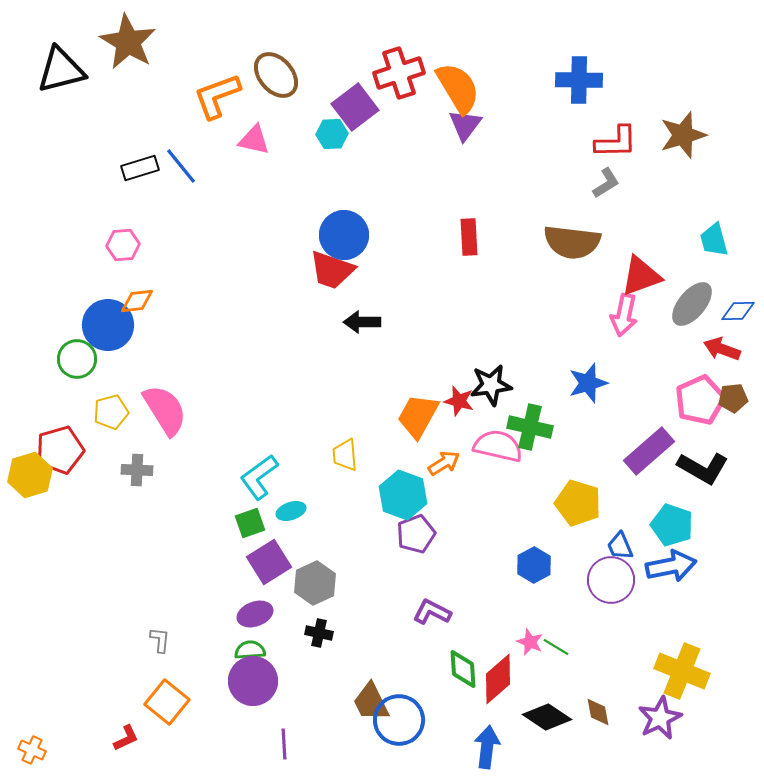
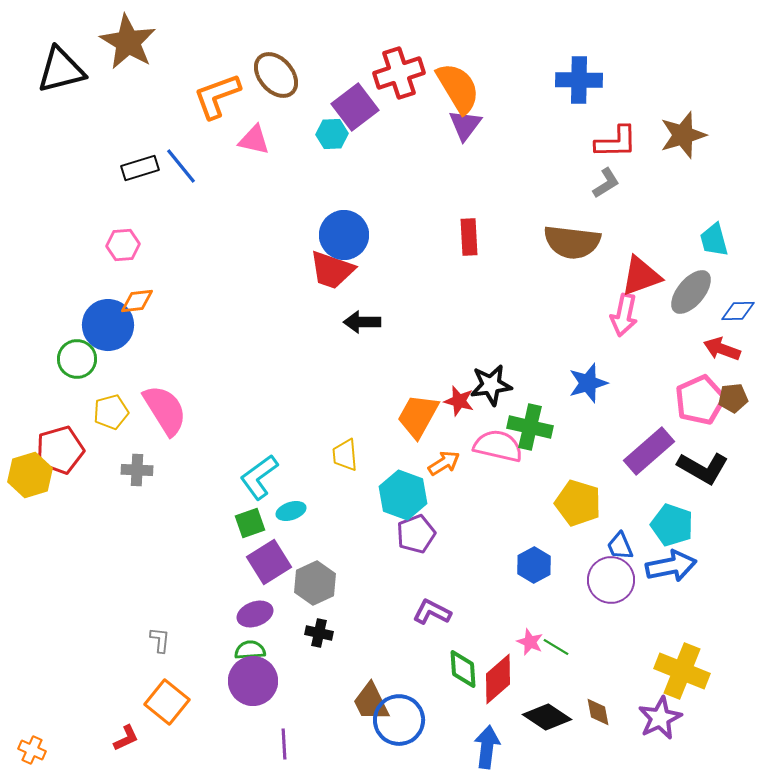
gray ellipse at (692, 304): moved 1 px left, 12 px up
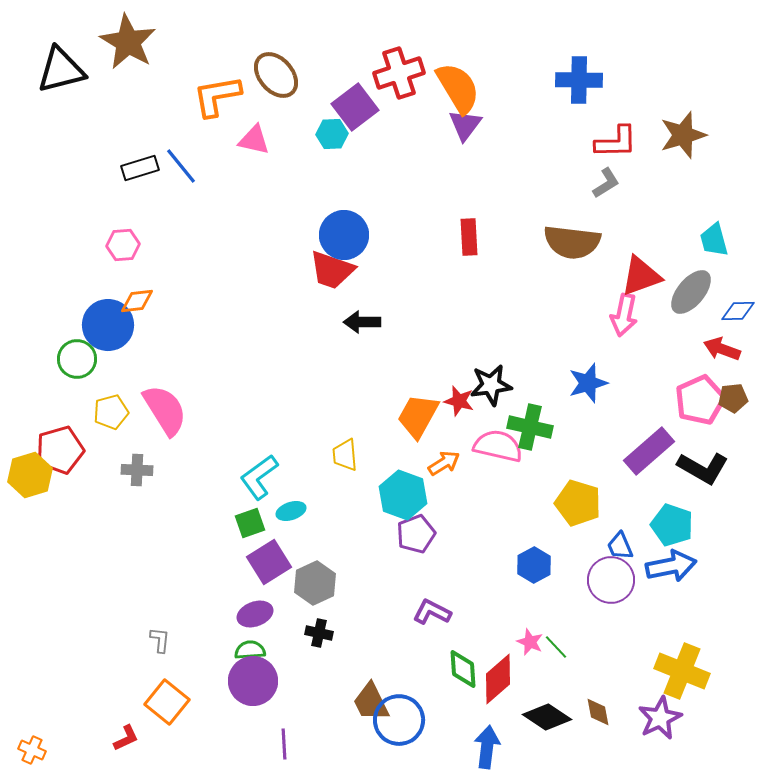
orange L-shape at (217, 96): rotated 10 degrees clockwise
green line at (556, 647): rotated 16 degrees clockwise
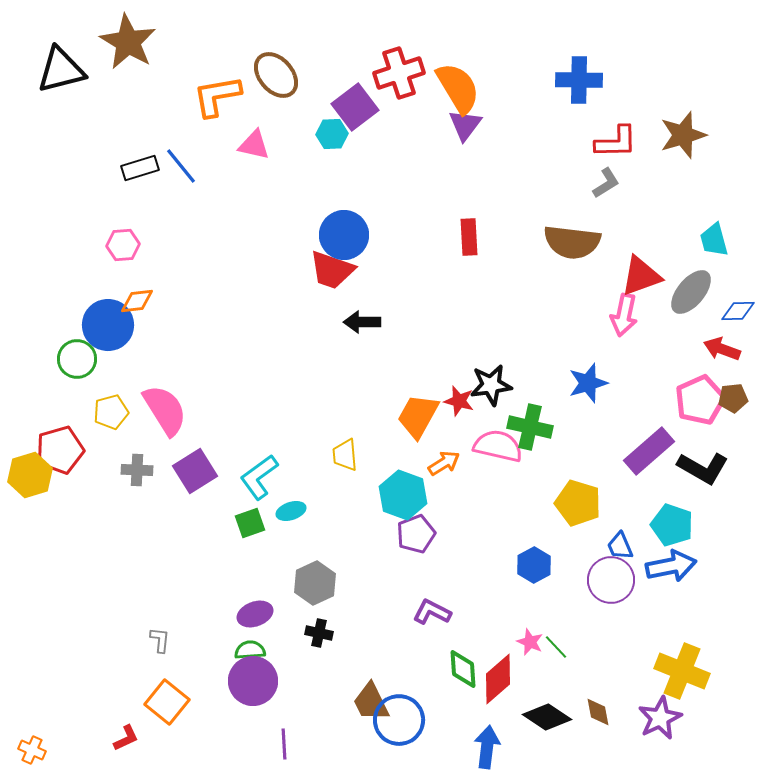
pink triangle at (254, 140): moved 5 px down
purple square at (269, 562): moved 74 px left, 91 px up
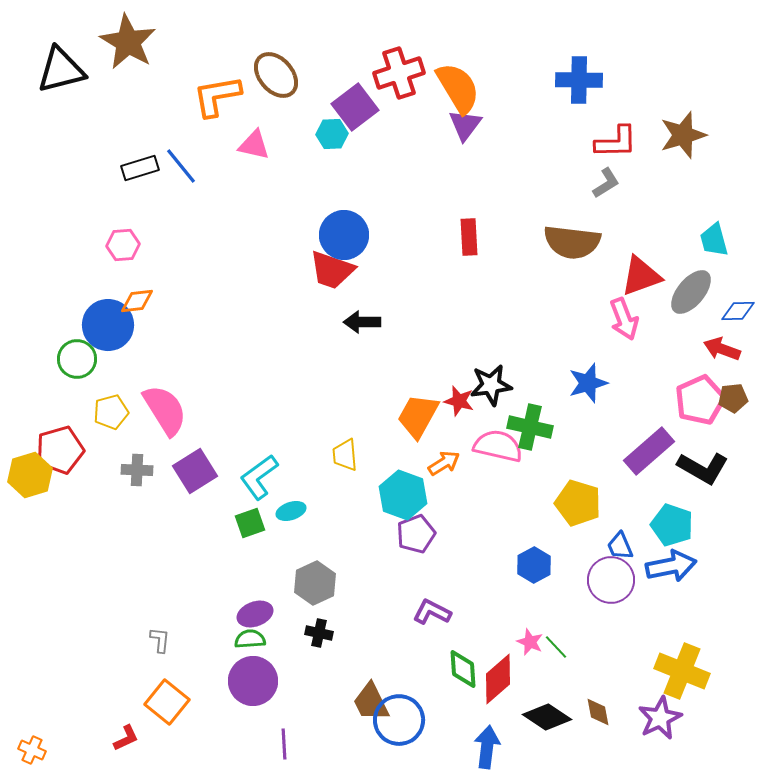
pink arrow at (624, 315): moved 4 px down; rotated 33 degrees counterclockwise
green semicircle at (250, 650): moved 11 px up
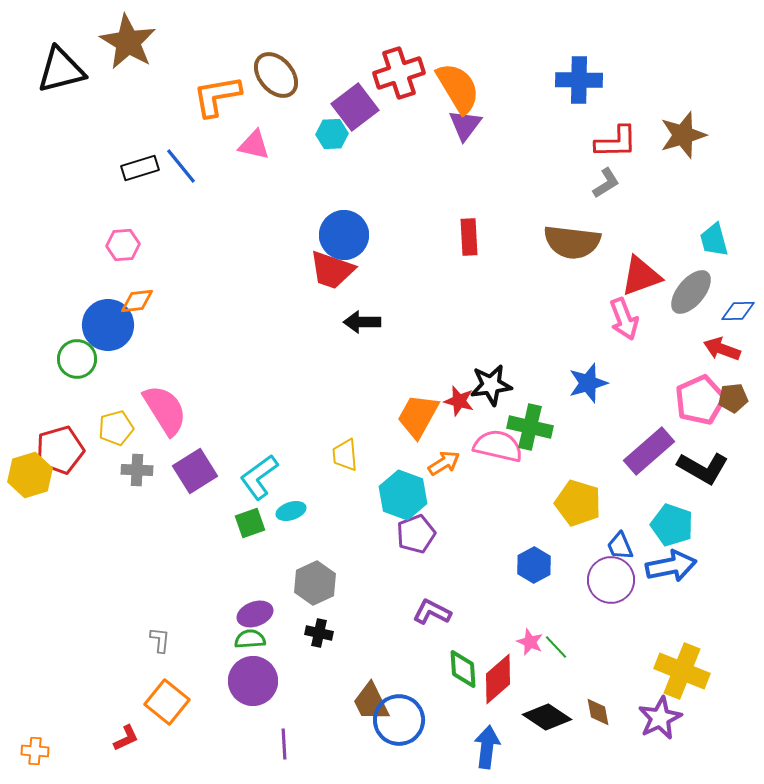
yellow pentagon at (111, 412): moved 5 px right, 16 px down
orange cross at (32, 750): moved 3 px right, 1 px down; rotated 20 degrees counterclockwise
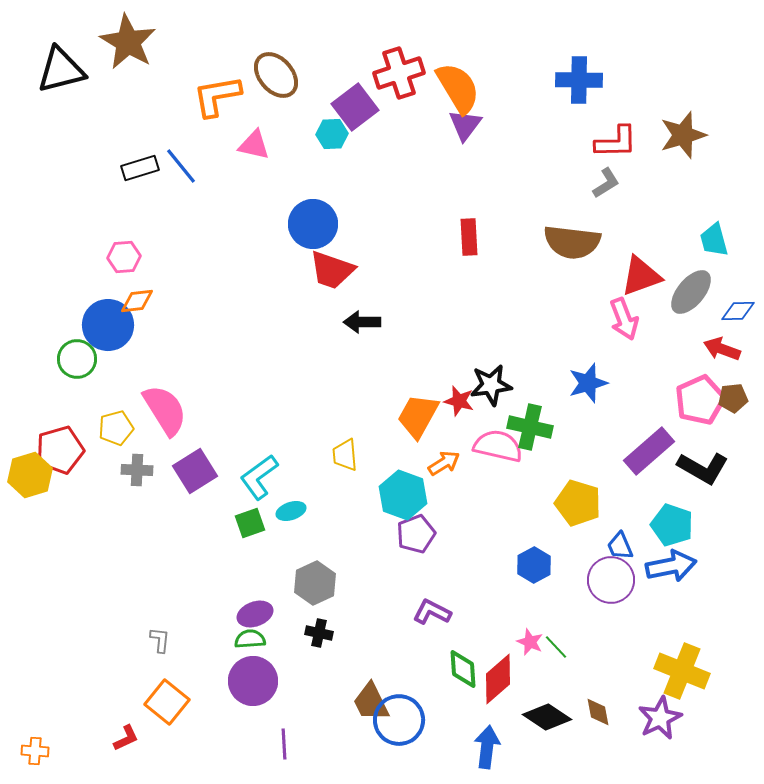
blue circle at (344, 235): moved 31 px left, 11 px up
pink hexagon at (123, 245): moved 1 px right, 12 px down
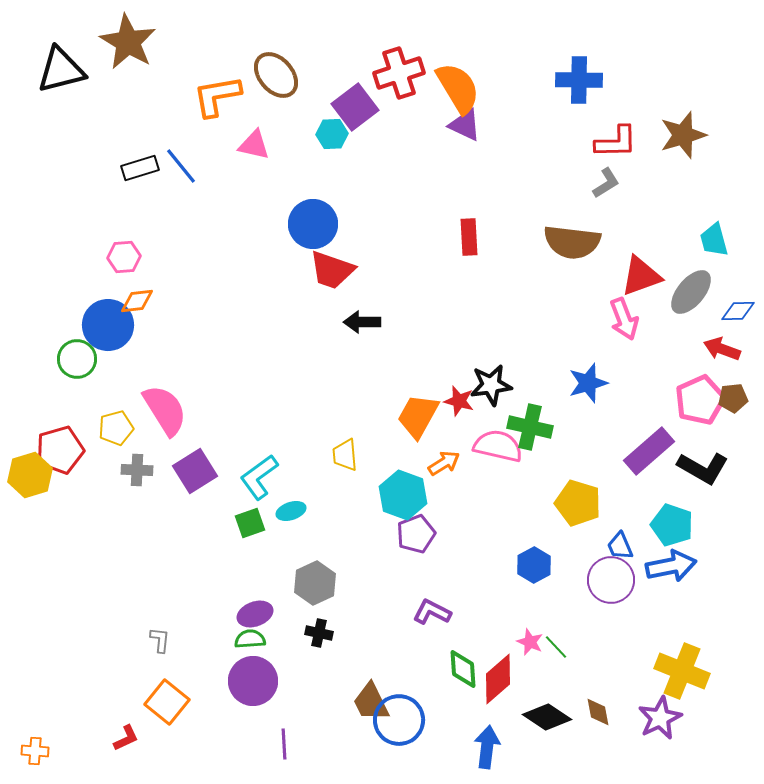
purple triangle at (465, 125): rotated 42 degrees counterclockwise
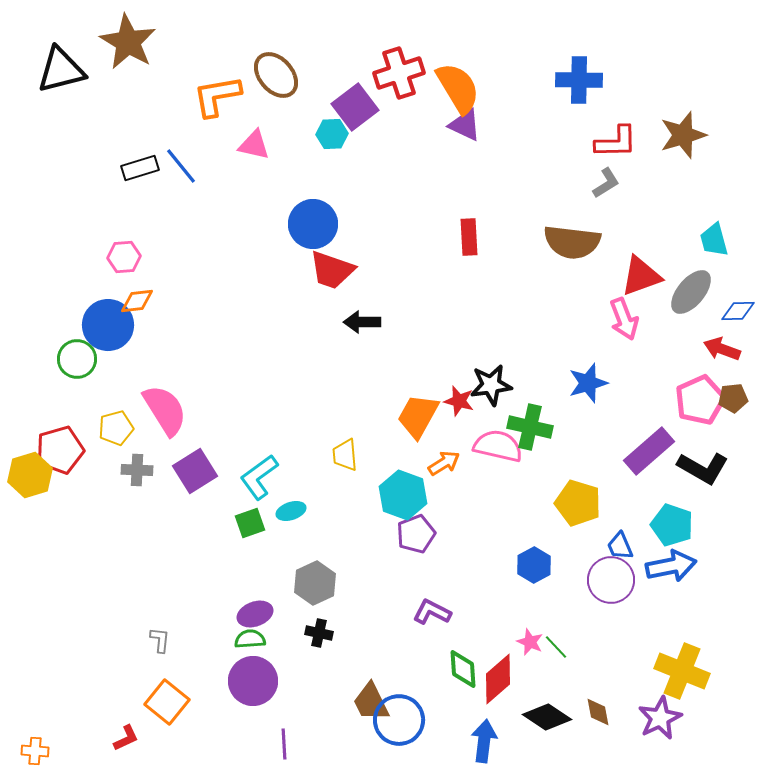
blue arrow at (487, 747): moved 3 px left, 6 px up
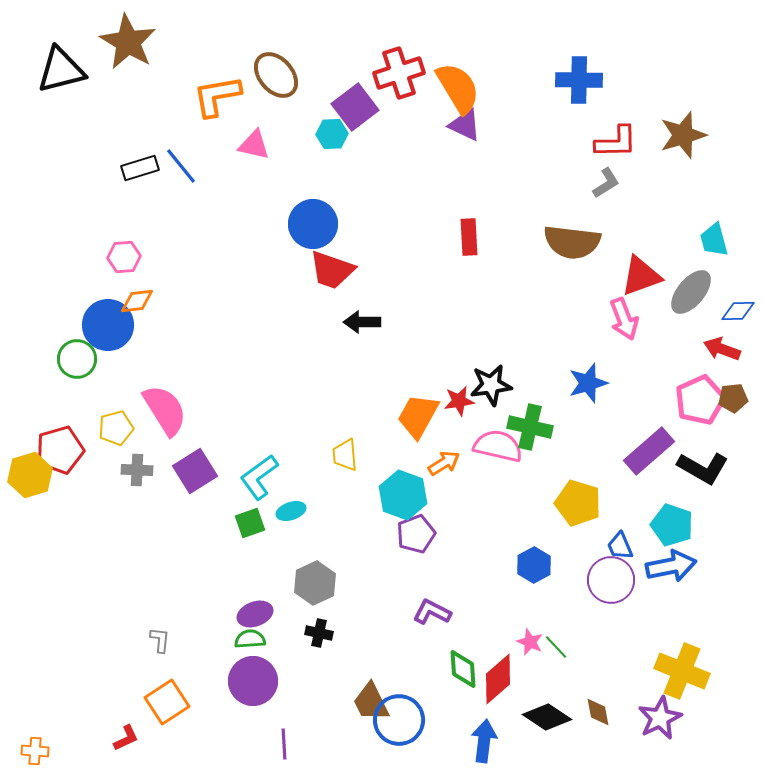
red star at (459, 401): rotated 24 degrees counterclockwise
orange square at (167, 702): rotated 18 degrees clockwise
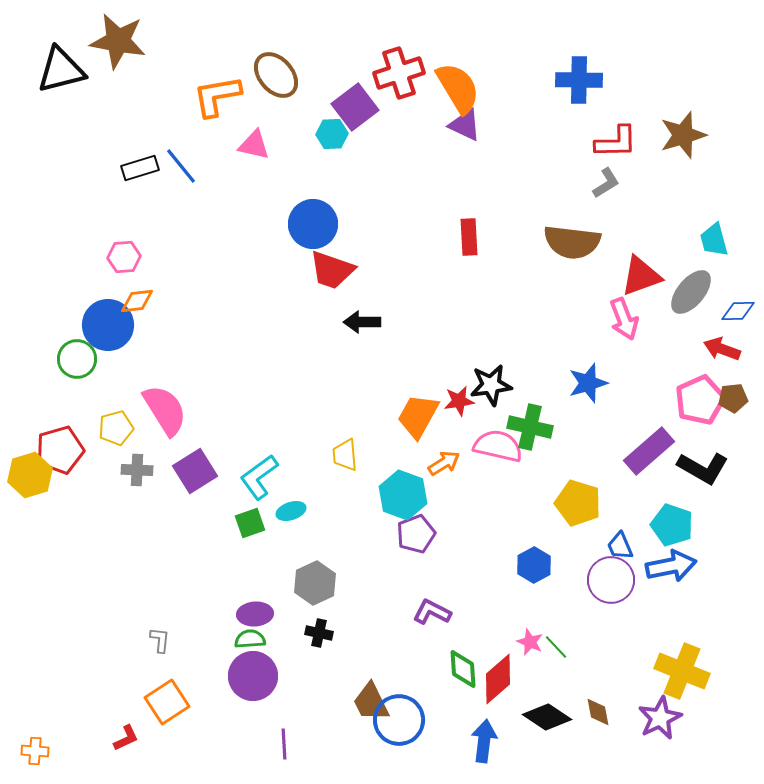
brown star at (128, 42): moved 10 px left, 1 px up; rotated 20 degrees counterclockwise
purple ellipse at (255, 614): rotated 16 degrees clockwise
purple circle at (253, 681): moved 5 px up
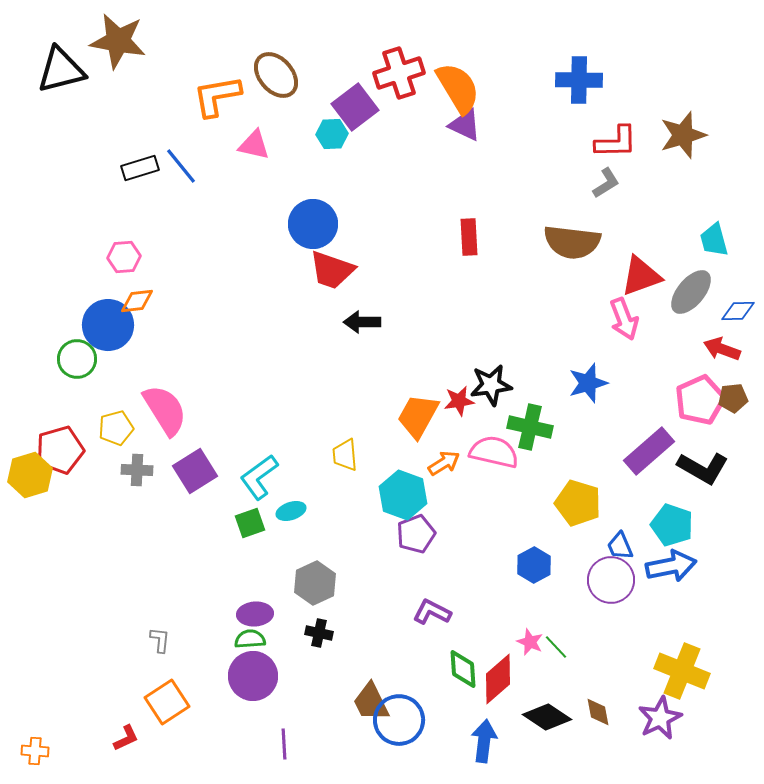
pink semicircle at (498, 446): moved 4 px left, 6 px down
